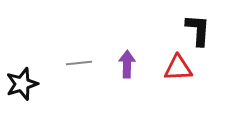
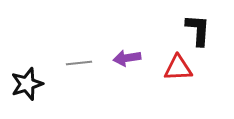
purple arrow: moved 6 px up; rotated 100 degrees counterclockwise
black star: moved 5 px right
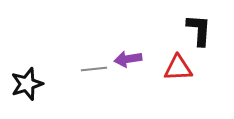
black L-shape: moved 1 px right
purple arrow: moved 1 px right, 1 px down
gray line: moved 15 px right, 6 px down
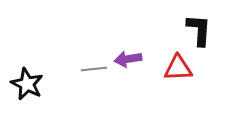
black star: rotated 28 degrees counterclockwise
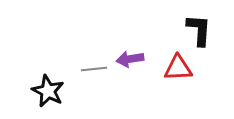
purple arrow: moved 2 px right
black star: moved 21 px right, 7 px down
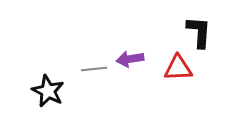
black L-shape: moved 2 px down
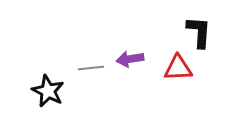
gray line: moved 3 px left, 1 px up
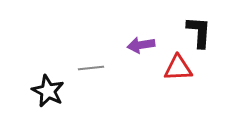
purple arrow: moved 11 px right, 14 px up
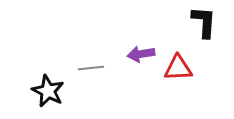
black L-shape: moved 5 px right, 10 px up
purple arrow: moved 9 px down
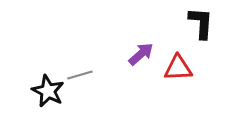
black L-shape: moved 3 px left, 1 px down
purple arrow: rotated 148 degrees clockwise
gray line: moved 11 px left, 7 px down; rotated 10 degrees counterclockwise
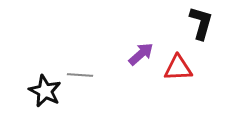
black L-shape: rotated 12 degrees clockwise
gray line: rotated 20 degrees clockwise
black star: moved 3 px left
